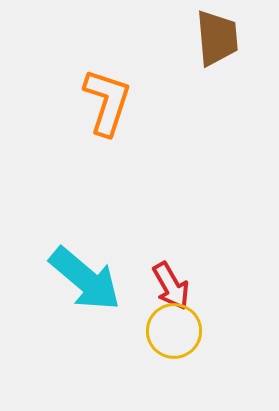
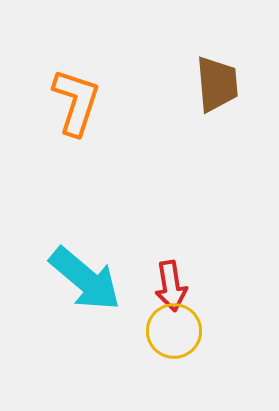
brown trapezoid: moved 46 px down
orange L-shape: moved 31 px left
red arrow: rotated 21 degrees clockwise
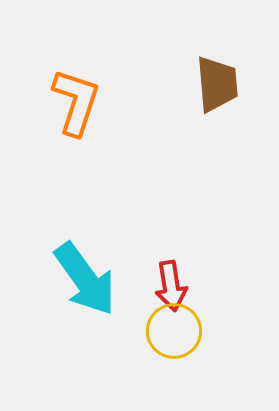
cyan arrow: rotated 14 degrees clockwise
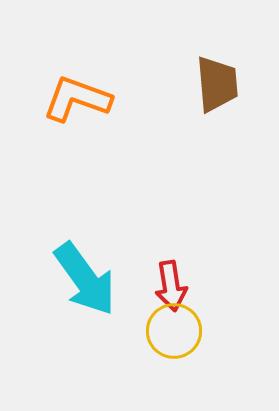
orange L-shape: moved 1 px right, 3 px up; rotated 88 degrees counterclockwise
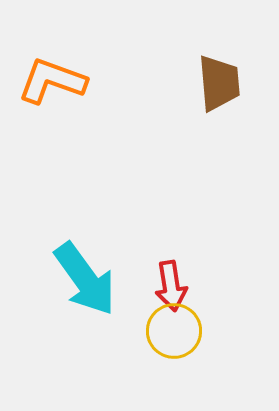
brown trapezoid: moved 2 px right, 1 px up
orange L-shape: moved 25 px left, 18 px up
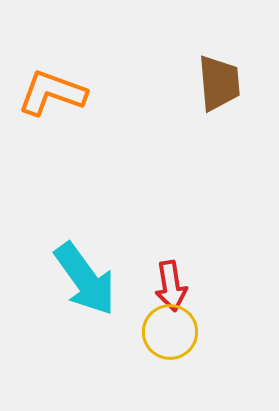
orange L-shape: moved 12 px down
yellow circle: moved 4 px left, 1 px down
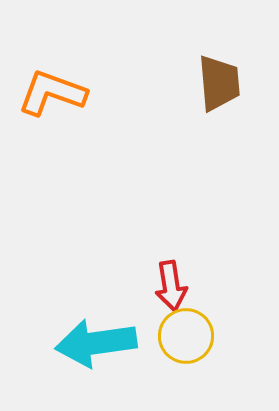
cyan arrow: moved 11 px right, 64 px down; rotated 118 degrees clockwise
yellow circle: moved 16 px right, 4 px down
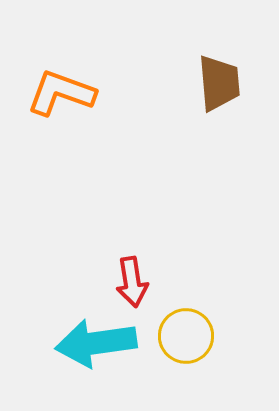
orange L-shape: moved 9 px right
red arrow: moved 39 px left, 4 px up
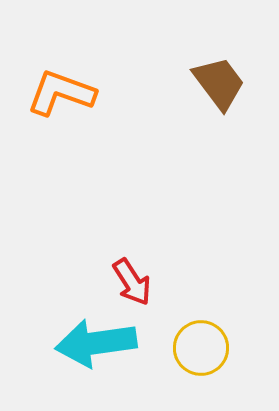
brown trapezoid: rotated 32 degrees counterclockwise
red arrow: rotated 24 degrees counterclockwise
yellow circle: moved 15 px right, 12 px down
